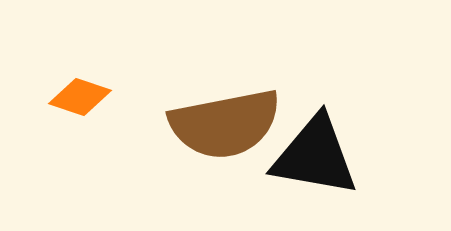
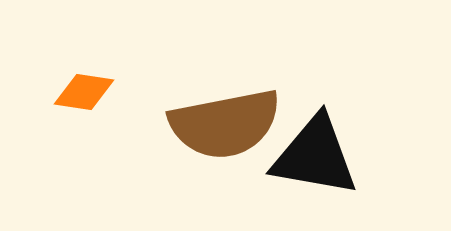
orange diamond: moved 4 px right, 5 px up; rotated 10 degrees counterclockwise
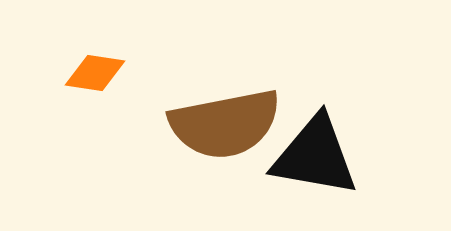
orange diamond: moved 11 px right, 19 px up
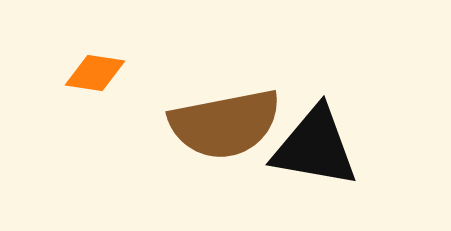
black triangle: moved 9 px up
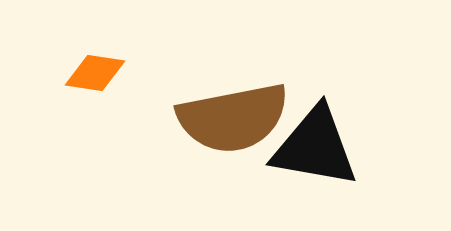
brown semicircle: moved 8 px right, 6 px up
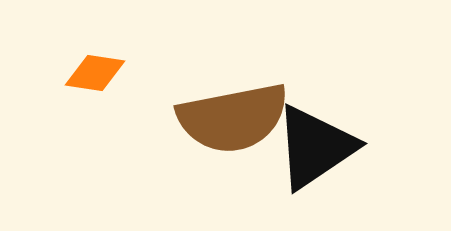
black triangle: rotated 44 degrees counterclockwise
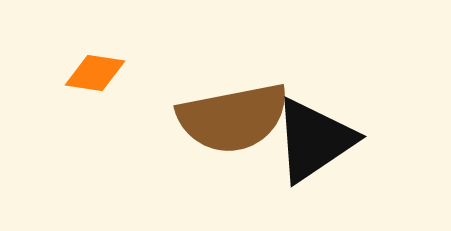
black triangle: moved 1 px left, 7 px up
